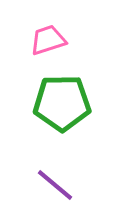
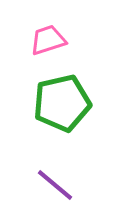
green pentagon: rotated 12 degrees counterclockwise
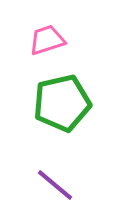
pink trapezoid: moved 1 px left
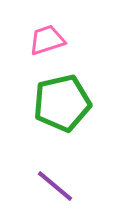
purple line: moved 1 px down
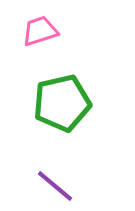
pink trapezoid: moved 7 px left, 9 px up
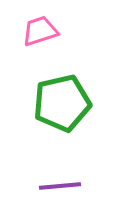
purple line: moved 5 px right; rotated 45 degrees counterclockwise
